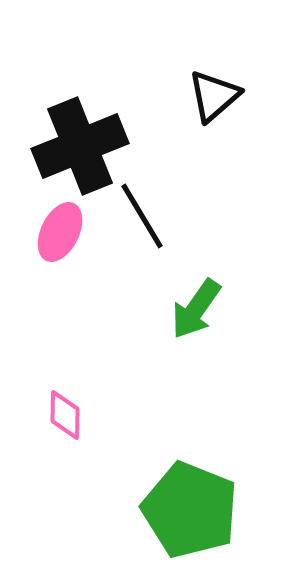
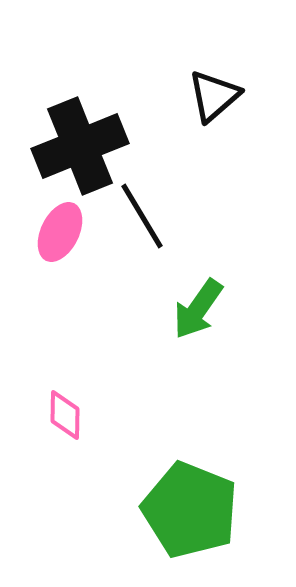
green arrow: moved 2 px right
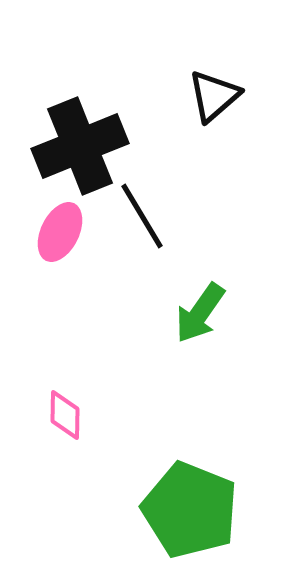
green arrow: moved 2 px right, 4 px down
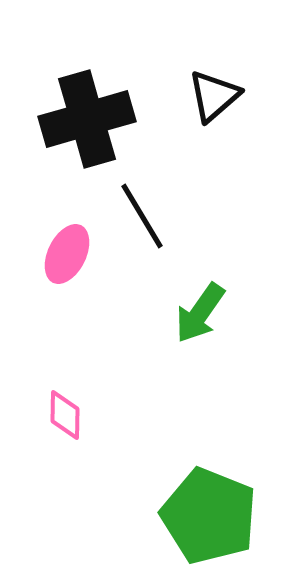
black cross: moved 7 px right, 27 px up; rotated 6 degrees clockwise
pink ellipse: moved 7 px right, 22 px down
green pentagon: moved 19 px right, 6 px down
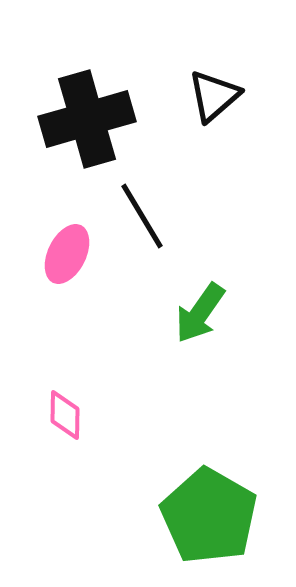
green pentagon: rotated 8 degrees clockwise
